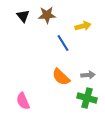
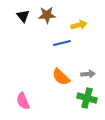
yellow arrow: moved 4 px left, 1 px up
blue line: moved 1 px left; rotated 72 degrees counterclockwise
gray arrow: moved 1 px up
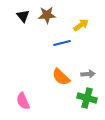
yellow arrow: moved 2 px right; rotated 21 degrees counterclockwise
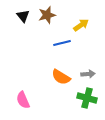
brown star: rotated 12 degrees counterclockwise
orange semicircle: rotated 12 degrees counterclockwise
pink semicircle: moved 1 px up
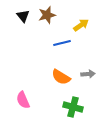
green cross: moved 14 px left, 9 px down
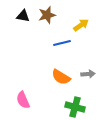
black triangle: rotated 40 degrees counterclockwise
green cross: moved 2 px right
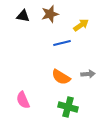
brown star: moved 3 px right, 1 px up
green cross: moved 7 px left
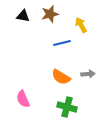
yellow arrow: rotated 84 degrees counterclockwise
pink semicircle: moved 1 px up
green cross: moved 1 px left
